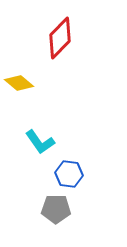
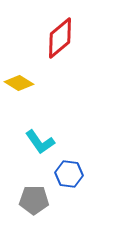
red diamond: rotated 6 degrees clockwise
yellow diamond: rotated 8 degrees counterclockwise
gray pentagon: moved 22 px left, 9 px up
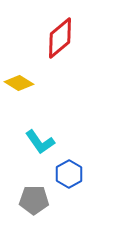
blue hexagon: rotated 24 degrees clockwise
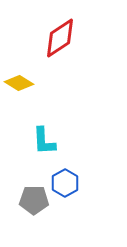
red diamond: rotated 6 degrees clockwise
cyan L-shape: moved 4 px right, 1 px up; rotated 32 degrees clockwise
blue hexagon: moved 4 px left, 9 px down
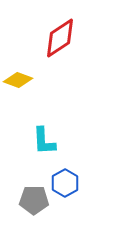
yellow diamond: moved 1 px left, 3 px up; rotated 12 degrees counterclockwise
